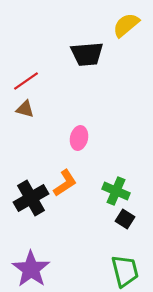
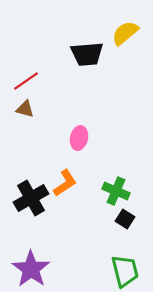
yellow semicircle: moved 1 px left, 8 px down
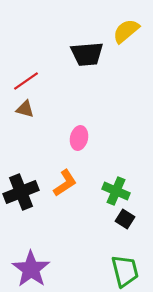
yellow semicircle: moved 1 px right, 2 px up
black cross: moved 10 px left, 6 px up; rotated 8 degrees clockwise
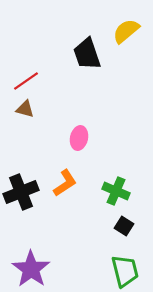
black trapezoid: rotated 76 degrees clockwise
black square: moved 1 px left, 7 px down
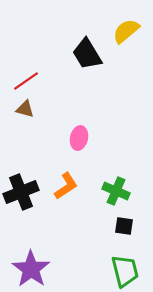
black trapezoid: rotated 12 degrees counterclockwise
orange L-shape: moved 1 px right, 3 px down
black square: rotated 24 degrees counterclockwise
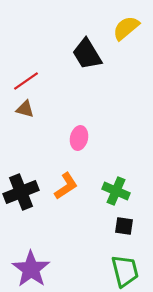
yellow semicircle: moved 3 px up
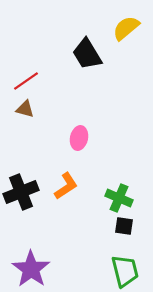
green cross: moved 3 px right, 7 px down
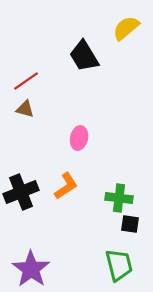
black trapezoid: moved 3 px left, 2 px down
green cross: rotated 16 degrees counterclockwise
black square: moved 6 px right, 2 px up
green trapezoid: moved 6 px left, 6 px up
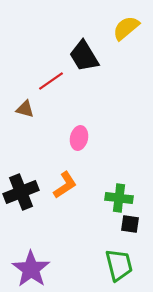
red line: moved 25 px right
orange L-shape: moved 1 px left, 1 px up
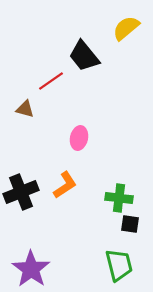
black trapezoid: rotated 8 degrees counterclockwise
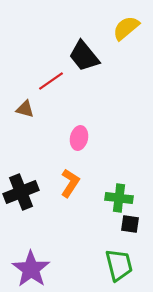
orange L-shape: moved 5 px right, 2 px up; rotated 24 degrees counterclockwise
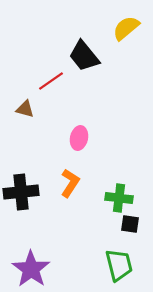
black cross: rotated 16 degrees clockwise
